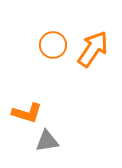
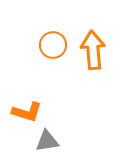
orange arrow: moved 1 px down; rotated 39 degrees counterclockwise
orange L-shape: moved 1 px up
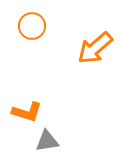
orange circle: moved 21 px left, 19 px up
orange arrow: moved 2 px right, 2 px up; rotated 126 degrees counterclockwise
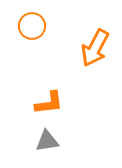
orange arrow: rotated 21 degrees counterclockwise
orange L-shape: moved 22 px right, 9 px up; rotated 24 degrees counterclockwise
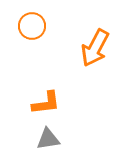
orange L-shape: moved 3 px left
gray triangle: moved 1 px right, 2 px up
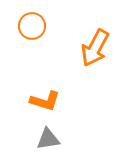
orange L-shape: moved 1 px left, 2 px up; rotated 24 degrees clockwise
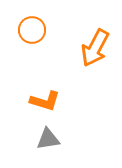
orange circle: moved 4 px down
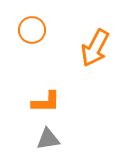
orange L-shape: moved 1 px right, 1 px down; rotated 16 degrees counterclockwise
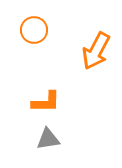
orange circle: moved 2 px right
orange arrow: moved 1 px right, 3 px down
